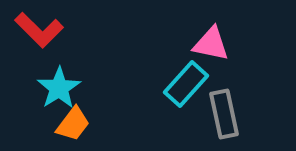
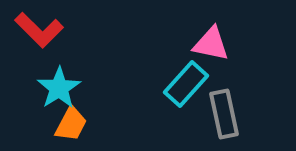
orange trapezoid: moved 2 px left; rotated 9 degrees counterclockwise
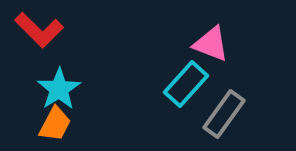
pink triangle: rotated 9 degrees clockwise
cyan star: moved 1 px down
gray rectangle: rotated 48 degrees clockwise
orange trapezoid: moved 16 px left
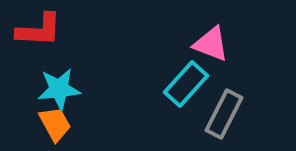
red L-shape: rotated 42 degrees counterclockwise
cyan star: rotated 27 degrees clockwise
gray rectangle: rotated 9 degrees counterclockwise
orange trapezoid: rotated 57 degrees counterclockwise
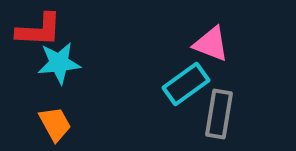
cyan rectangle: rotated 12 degrees clockwise
cyan star: moved 26 px up
gray rectangle: moved 5 px left; rotated 18 degrees counterclockwise
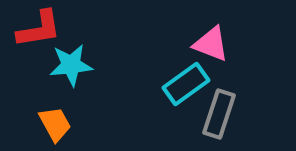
red L-shape: moved 1 px up; rotated 12 degrees counterclockwise
cyan star: moved 12 px right, 2 px down
gray rectangle: rotated 9 degrees clockwise
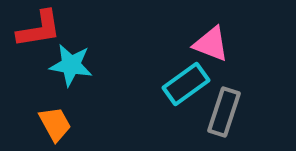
cyan star: rotated 15 degrees clockwise
gray rectangle: moved 5 px right, 2 px up
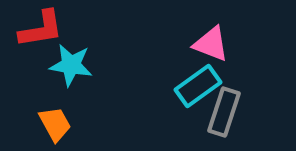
red L-shape: moved 2 px right
cyan rectangle: moved 12 px right, 2 px down
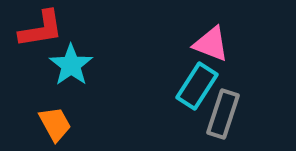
cyan star: rotated 27 degrees clockwise
cyan rectangle: moved 1 px left; rotated 21 degrees counterclockwise
gray rectangle: moved 1 px left, 2 px down
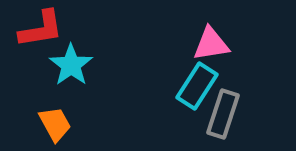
pink triangle: rotated 30 degrees counterclockwise
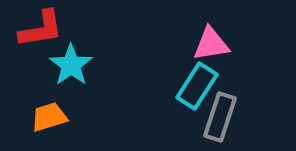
gray rectangle: moved 3 px left, 3 px down
orange trapezoid: moved 6 px left, 7 px up; rotated 78 degrees counterclockwise
